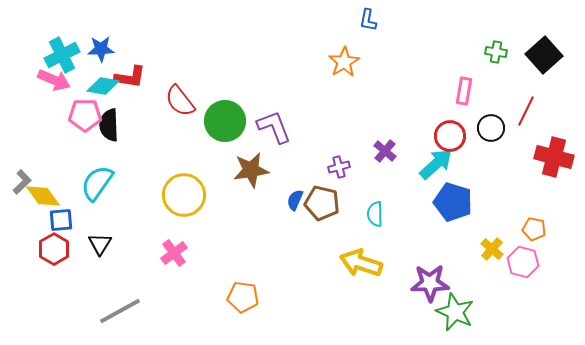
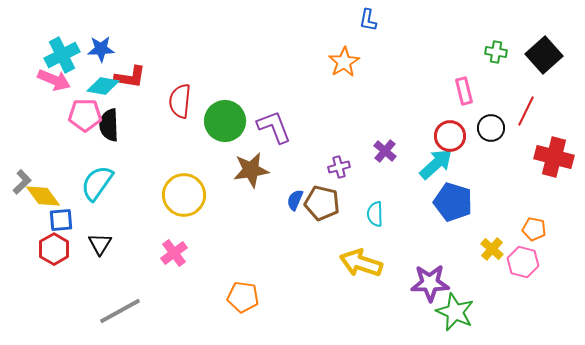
pink rectangle at (464, 91): rotated 24 degrees counterclockwise
red semicircle at (180, 101): rotated 44 degrees clockwise
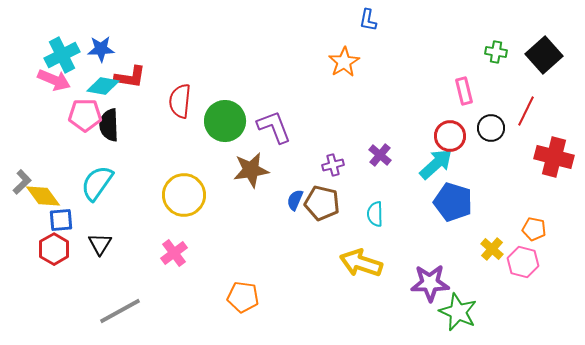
purple cross at (385, 151): moved 5 px left, 4 px down
purple cross at (339, 167): moved 6 px left, 2 px up
green star at (455, 312): moved 3 px right
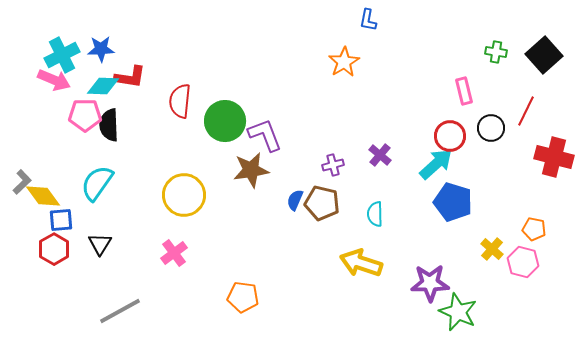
cyan diamond at (103, 86): rotated 8 degrees counterclockwise
purple L-shape at (274, 127): moved 9 px left, 8 px down
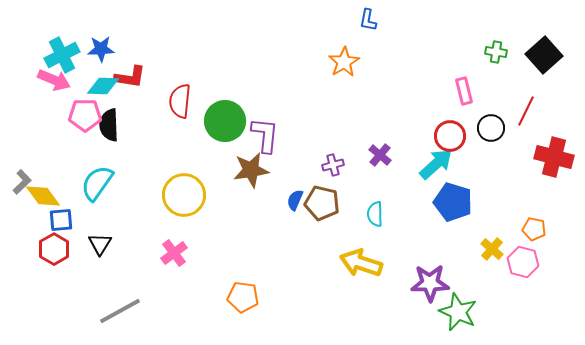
purple L-shape at (265, 135): rotated 27 degrees clockwise
